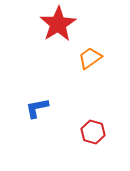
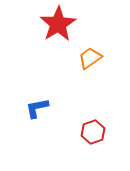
red hexagon: rotated 25 degrees clockwise
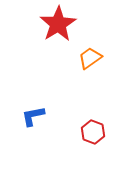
blue L-shape: moved 4 px left, 8 px down
red hexagon: rotated 20 degrees counterclockwise
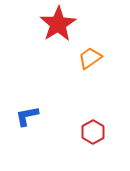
blue L-shape: moved 6 px left
red hexagon: rotated 10 degrees clockwise
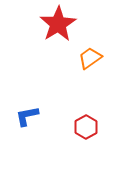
red hexagon: moved 7 px left, 5 px up
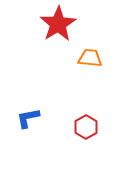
orange trapezoid: rotated 40 degrees clockwise
blue L-shape: moved 1 px right, 2 px down
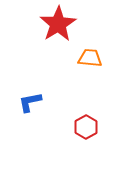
blue L-shape: moved 2 px right, 16 px up
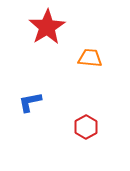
red star: moved 11 px left, 3 px down
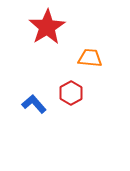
blue L-shape: moved 4 px right, 2 px down; rotated 60 degrees clockwise
red hexagon: moved 15 px left, 34 px up
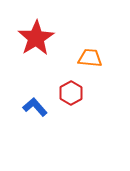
red star: moved 11 px left, 11 px down
blue L-shape: moved 1 px right, 3 px down
